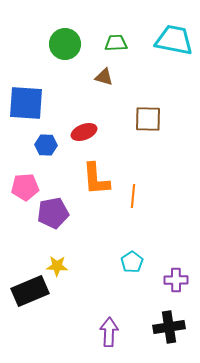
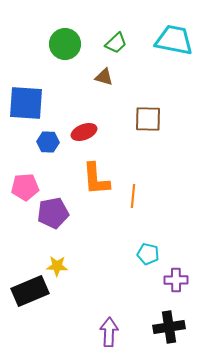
green trapezoid: rotated 140 degrees clockwise
blue hexagon: moved 2 px right, 3 px up
cyan pentagon: moved 16 px right, 8 px up; rotated 25 degrees counterclockwise
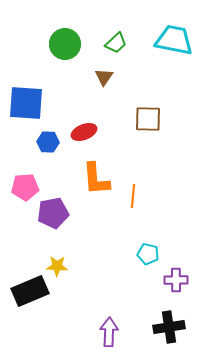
brown triangle: rotated 48 degrees clockwise
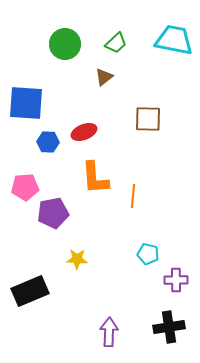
brown triangle: rotated 18 degrees clockwise
orange L-shape: moved 1 px left, 1 px up
yellow star: moved 20 px right, 7 px up
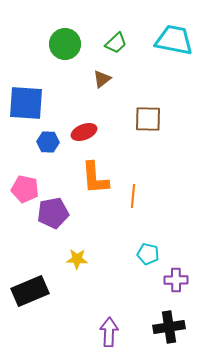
brown triangle: moved 2 px left, 2 px down
pink pentagon: moved 2 px down; rotated 16 degrees clockwise
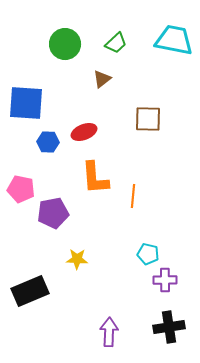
pink pentagon: moved 4 px left
purple cross: moved 11 px left
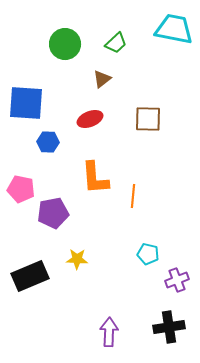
cyan trapezoid: moved 11 px up
red ellipse: moved 6 px right, 13 px up
purple cross: moved 12 px right; rotated 20 degrees counterclockwise
black rectangle: moved 15 px up
